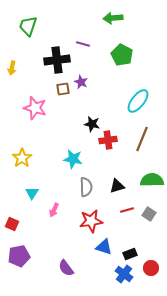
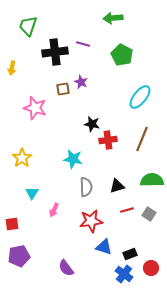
black cross: moved 2 px left, 8 px up
cyan ellipse: moved 2 px right, 4 px up
red square: rotated 32 degrees counterclockwise
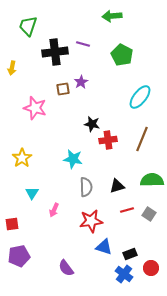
green arrow: moved 1 px left, 2 px up
purple star: rotated 16 degrees clockwise
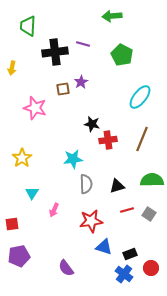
green trapezoid: rotated 15 degrees counterclockwise
cyan star: rotated 18 degrees counterclockwise
gray semicircle: moved 3 px up
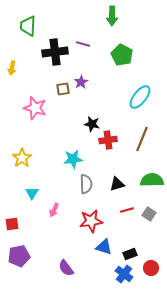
green arrow: rotated 84 degrees counterclockwise
black triangle: moved 2 px up
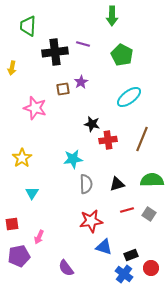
cyan ellipse: moved 11 px left; rotated 15 degrees clockwise
pink arrow: moved 15 px left, 27 px down
black rectangle: moved 1 px right, 1 px down
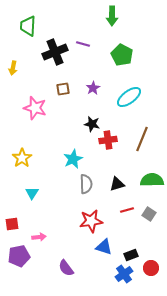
black cross: rotated 15 degrees counterclockwise
yellow arrow: moved 1 px right
purple star: moved 12 px right, 6 px down
cyan star: rotated 18 degrees counterclockwise
pink arrow: rotated 120 degrees counterclockwise
blue cross: rotated 18 degrees clockwise
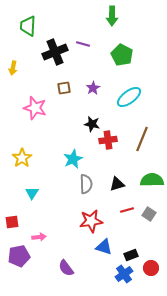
brown square: moved 1 px right, 1 px up
red square: moved 2 px up
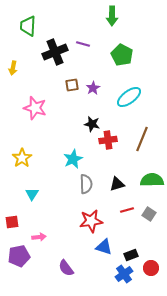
brown square: moved 8 px right, 3 px up
cyan triangle: moved 1 px down
